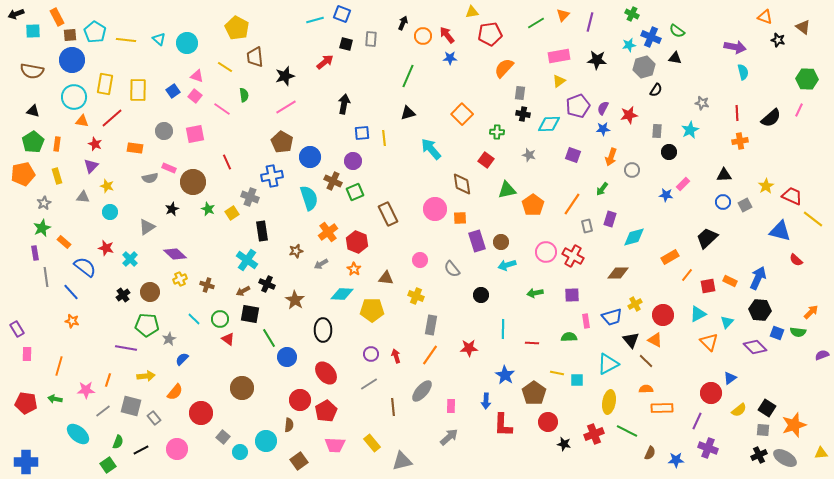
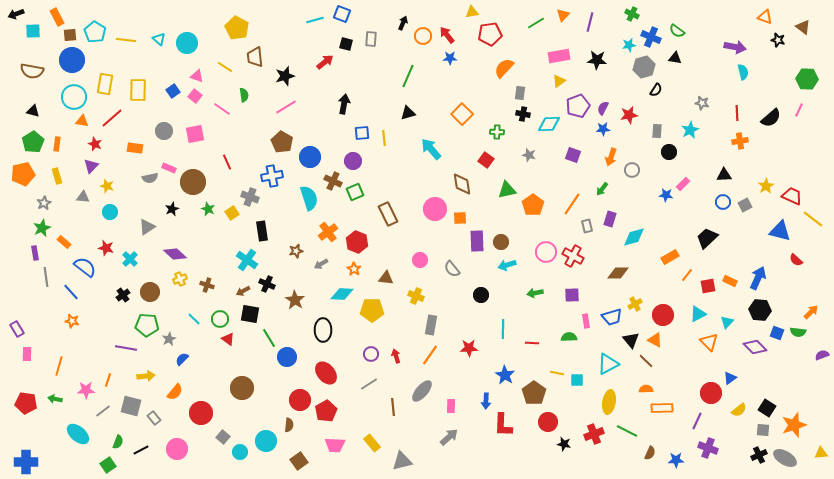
purple rectangle at (477, 241): rotated 15 degrees clockwise
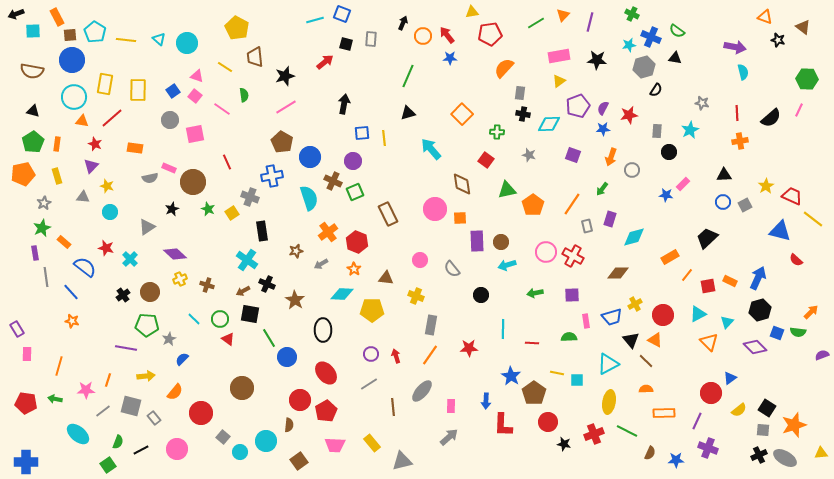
gray circle at (164, 131): moved 6 px right, 11 px up
black hexagon at (760, 310): rotated 20 degrees counterclockwise
blue star at (505, 375): moved 6 px right, 1 px down
orange rectangle at (662, 408): moved 2 px right, 5 px down
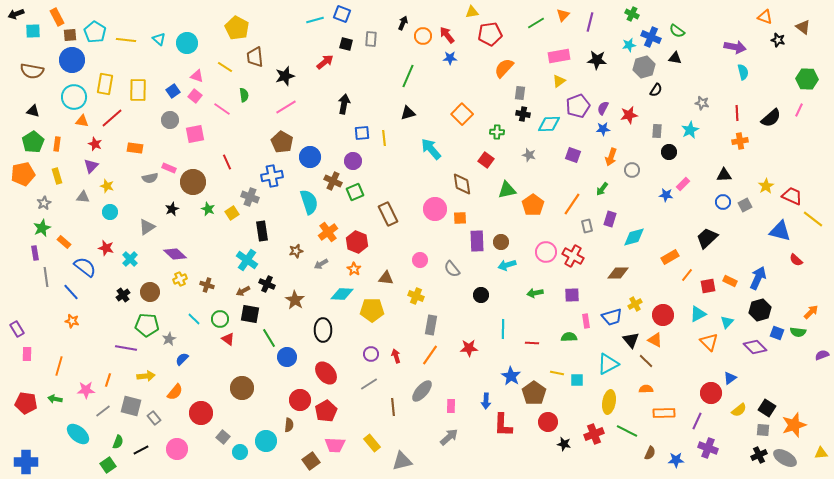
cyan semicircle at (309, 198): moved 4 px down
brown square at (299, 461): moved 12 px right
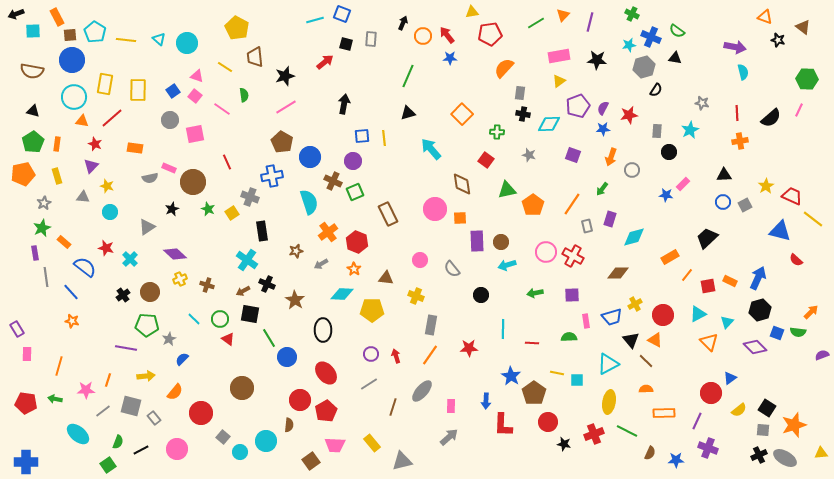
blue square at (362, 133): moved 3 px down
brown line at (393, 407): rotated 24 degrees clockwise
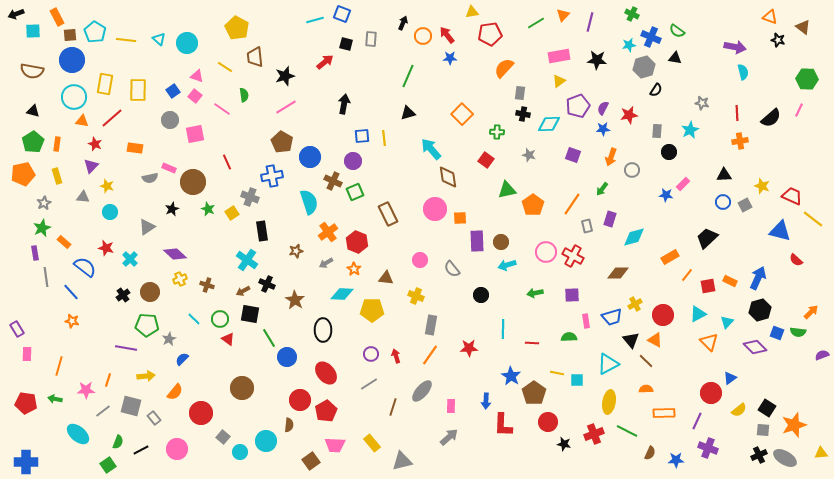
orange triangle at (765, 17): moved 5 px right
brown diamond at (462, 184): moved 14 px left, 7 px up
yellow star at (766, 186): moved 4 px left; rotated 21 degrees counterclockwise
gray arrow at (321, 264): moved 5 px right, 1 px up
